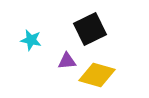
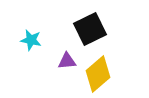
yellow diamond: moved 1 px right, 1 px up; rotated 57 degrees counterclockwise
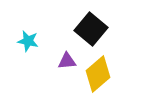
black square: moved 1 px right; rotated 24 degrees counterclockwise
cyan star: moved 3 px left, 1 px down
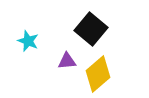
cyan star: rotated 10 degrees clockwise
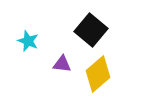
black square: moved 1 px down
purple triangle: moved 5 px left, 3 px down; rotated 12 degrees clockwise
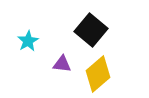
cyan star: rotated 20 degrees clockwise
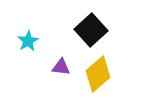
black square: rotated 8 degrees clockwise
purple triangle: moved 1 px left, 3 px down
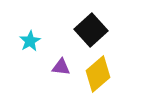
cyan star: moved 2 px right
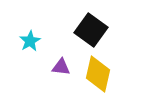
black square: rotated 12 degrees counterclockwise
yellow diamond: rotated 36 degrees counterclockwise
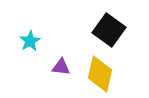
black square: moved 18 px right
yellow diamond: moved 2 px right
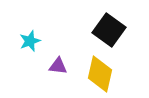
cyan star: rotated 10 degrees clockwise
purple triangle: moved 3 px left, 1 px up
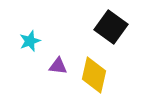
black square: moved 2 px right, 3 px up
yellow diamond: moved 6 px left, 1 px down
